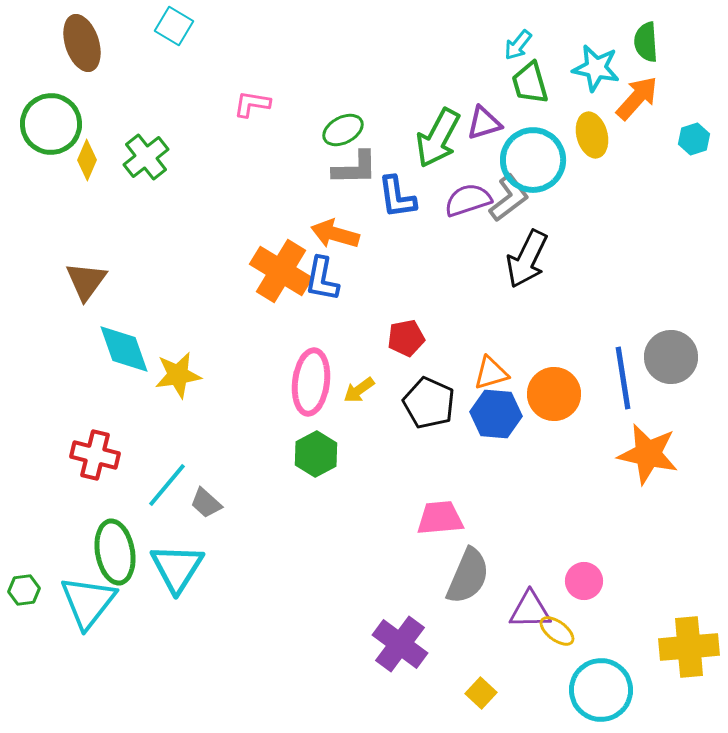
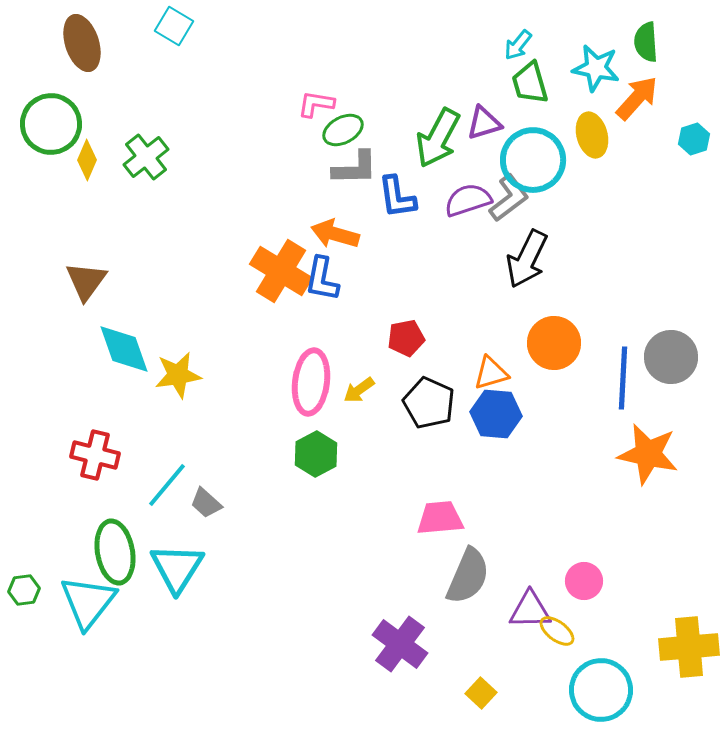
pink L-shape at (252, 104): moved 64 px right
blue line at (623, 378): rotated 12 degrees clockwise
orange circle at (554, 394): moved 51 px up
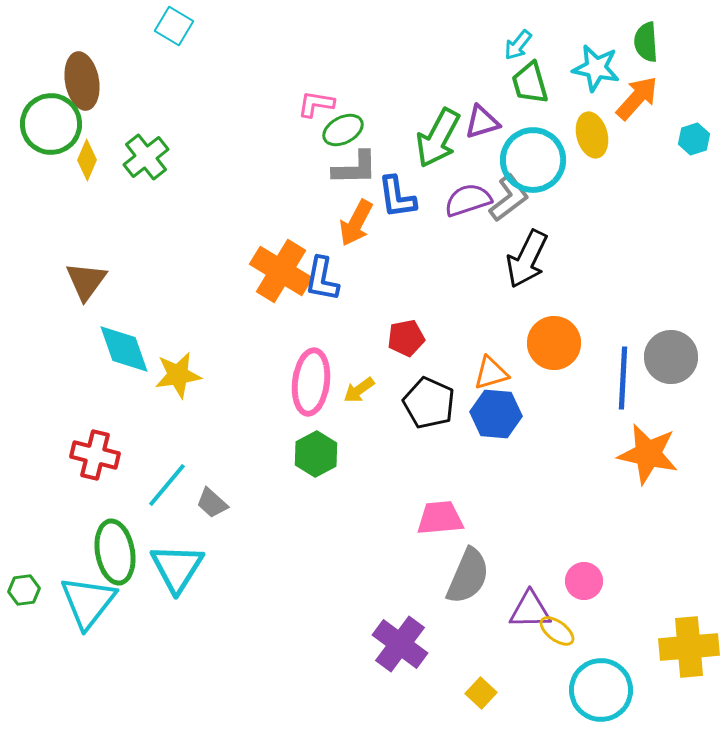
brown ellipse at (82, 43): moved 38 px down; rotated 8 degrees clockwise
purple triangle at (484, 123): moved 2 px left, 1 px up
orange arrow at (335, 234): moved 21 px right, 11 px up; rotated 78 degrees counterclockwise
gray trapezoid at (206, 503): moved 6 px right
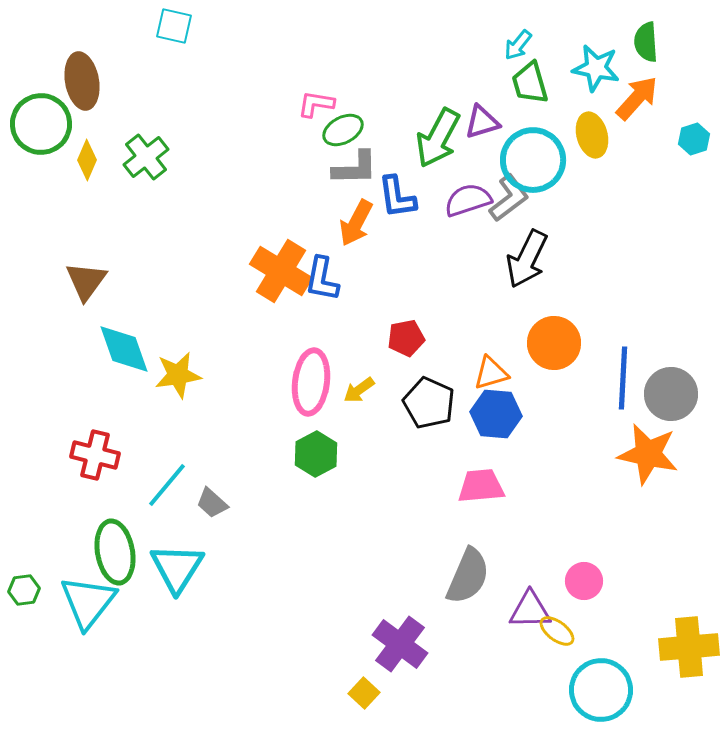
cyan square at (174, 26): rotated 18 degrees counterclockwise
green circle at (51, 124): moved 10 px left
gray circle at (671, 357): moved 37 px down
pink trapezoid at (440, 518): moved 41 px right, 32 px up
yellow square at (481, 693): moved 117 px left
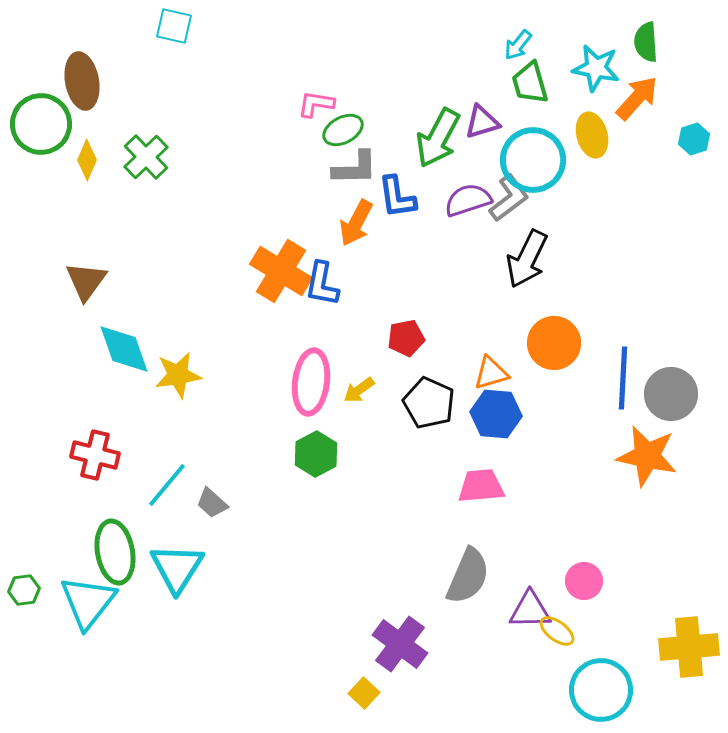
green cross at (146, 157): rotated 6 degrees counterclockwise
blue L-shape at (322, 279): moved 5 px down
orange star at (648, 454): moved 1 px left, 2 px down
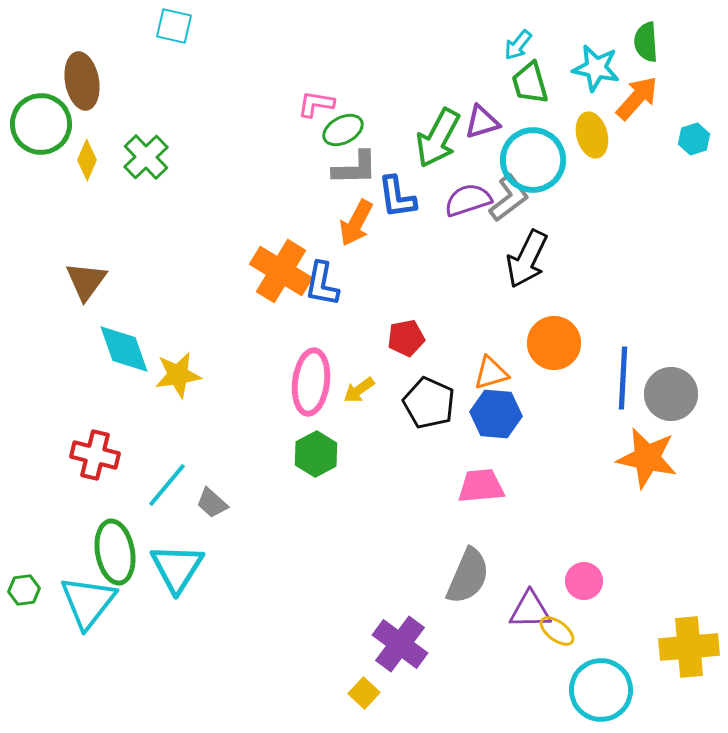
orange star at (647, 456): moved 2 px down
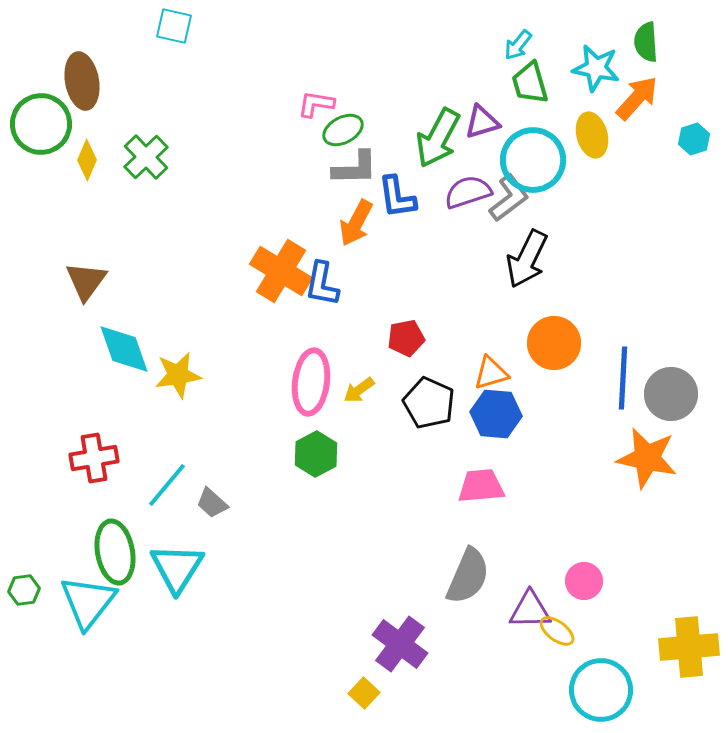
purple semicircle at (468, 200): moved 8 px up
red cross at (95, 455): moved 1 px left, 3 px down; rotated 24 degrees counterclockwise
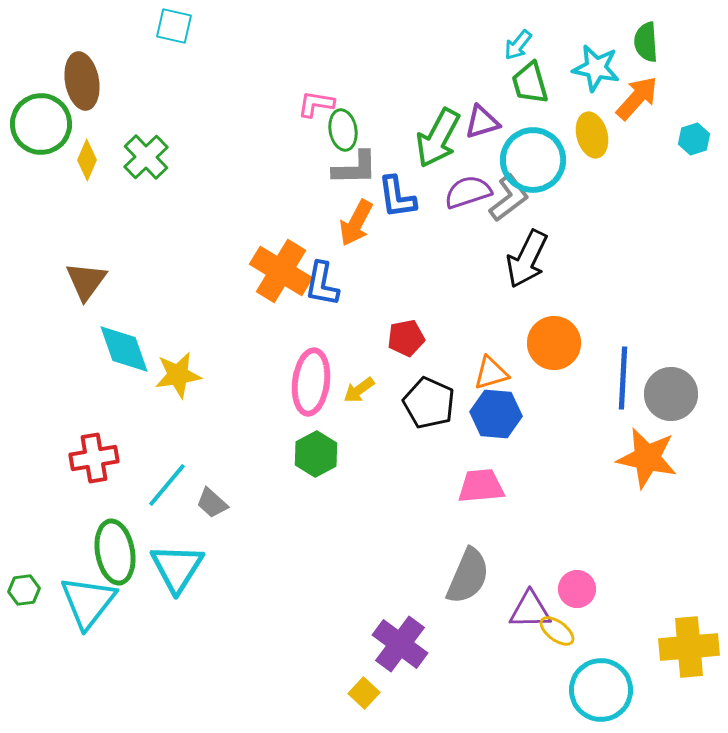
green ellipse at (343, 130): rotated 72 degrees counterclockwise
pink circle at (584, 581): moved 7 px left, 8 px down
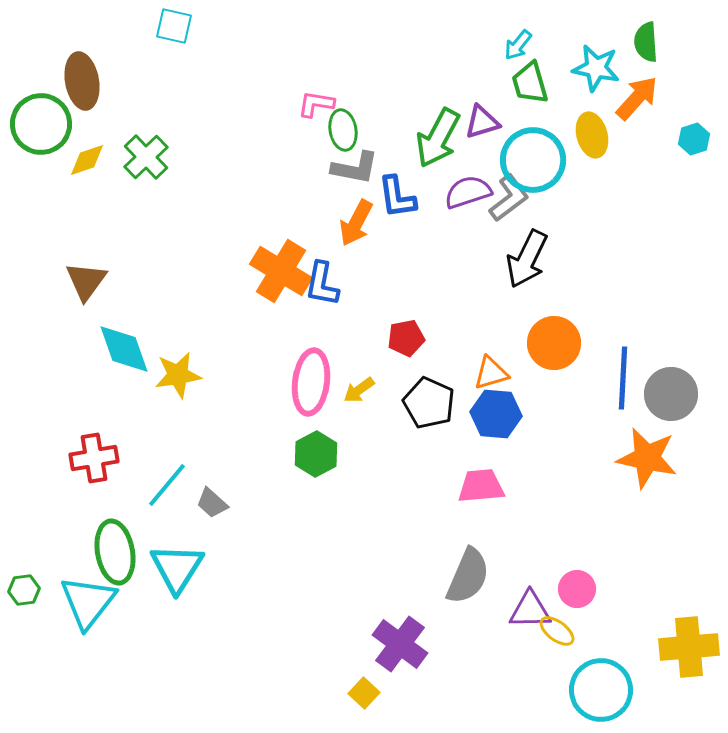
yellow diamond at (87, 160): rotated 48 degrees clockwise
gray L-shape at (355, 168): rotated 12 degrees clockwise
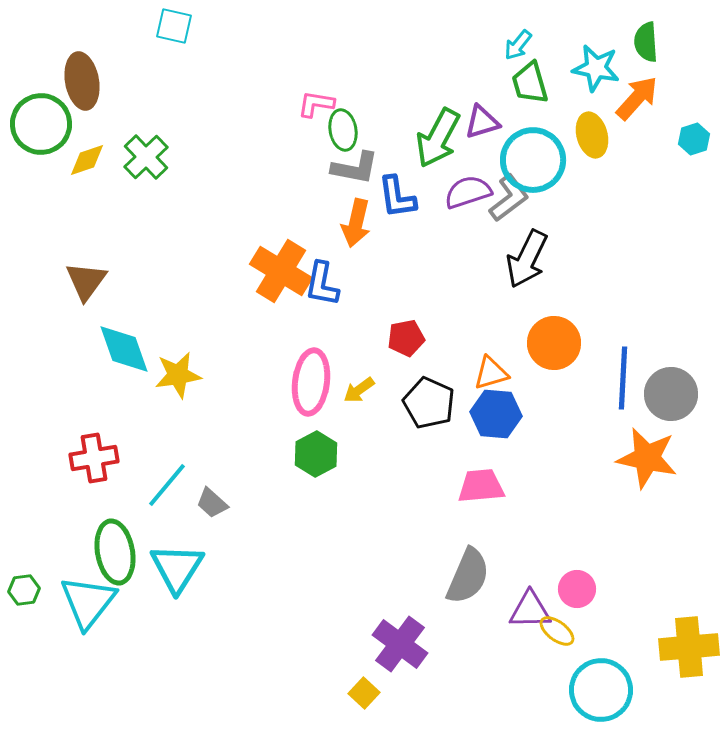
orange arrow at (356, 223): rotated 15 degrees counterclockwise
